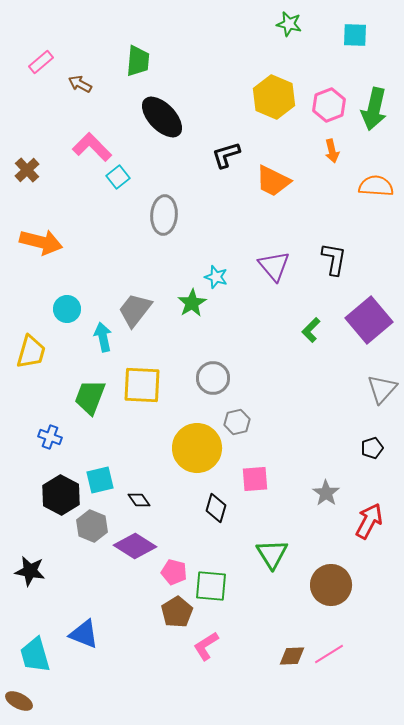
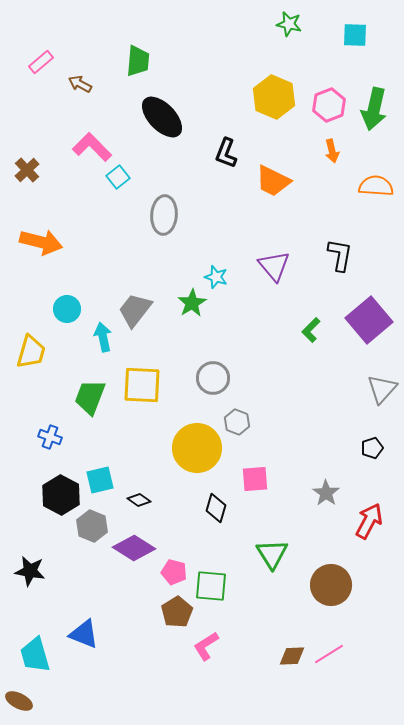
black L-shape at (226, 155): moved 2 px up; rotated 52 degrees counterclockwise
black L-shape at (334, 259): moved 6 px right, 4 px up
gray hexagon at (237, 422): rotated 25 degrees counterclockwise
black diamond at (139, 500): rotated 20 degrees counterclockwise
purple diamond at (135, 546): moved 1 px left, 2 px down
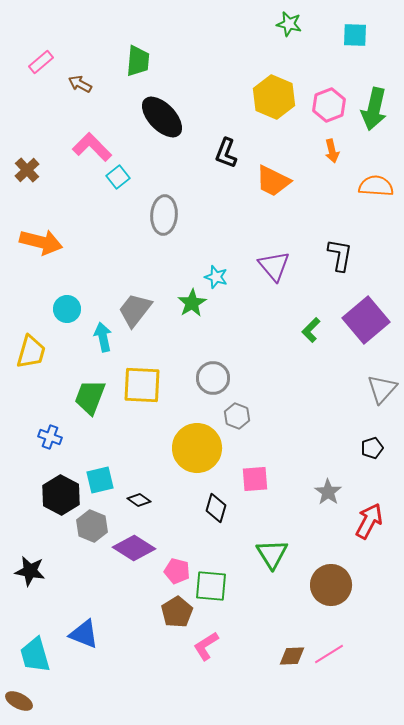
purple square at (369, 320): moved 3 px left
gray hexagon at (237, 422): moved 6 px up
gray star at (326, 493): moved 2 px right, 1 px up
pink pentagon at (174, 572): moved 3 px right, 1 px up
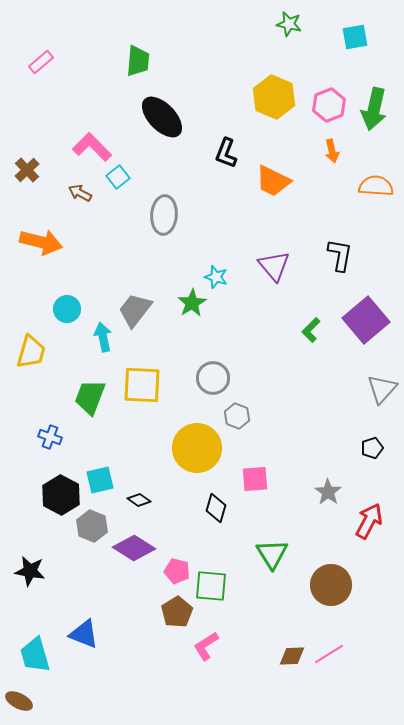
cyan square at (355, 35): moved 2 px down; rotated 12 degrees counterclockwise
brown arrow at (80, 84): moved 109 px down
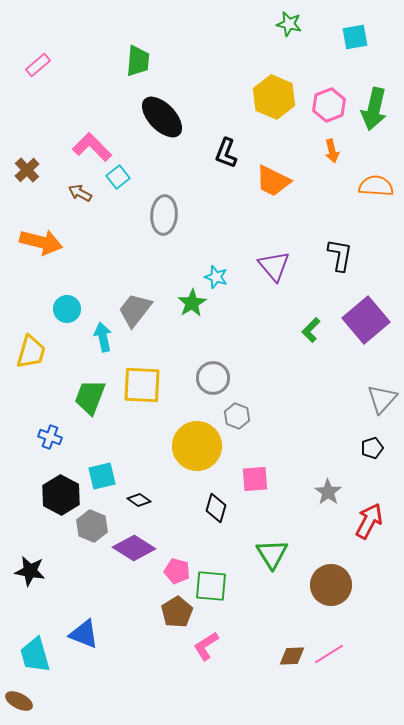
pink rectangle at (41, 62): moved 3 px left, 3 px down
gray triangle at (382, 389): moved 10 px down
yellow circle at (197, 448): moved 2 px up
cyan square at (100, 480): moved 2 px right, 4 px up
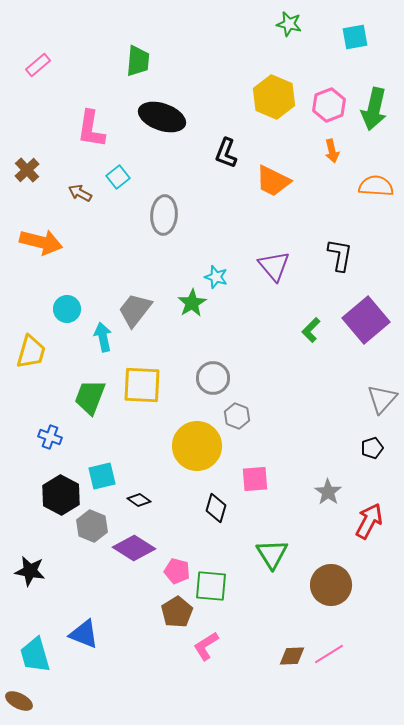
black ellipse at (162, 117): rotated 27 degrees counterclockwise
pink L-shape at (92, 147): moved 1 px left, 18 px up; rotated 126 degrees counterclockwise
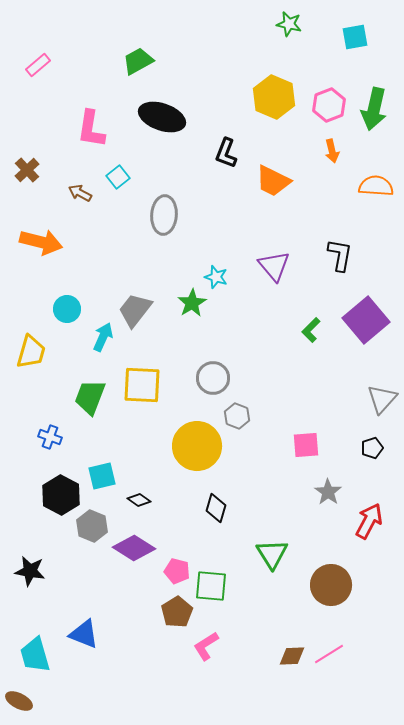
green trapezoid at (138, 61): rotated 124 degrees counterclockwise
cyan arrow at (103, 337): rotated 36 degrees clockwise
pink square at (255, 479): moved 51 px right, 34 px up
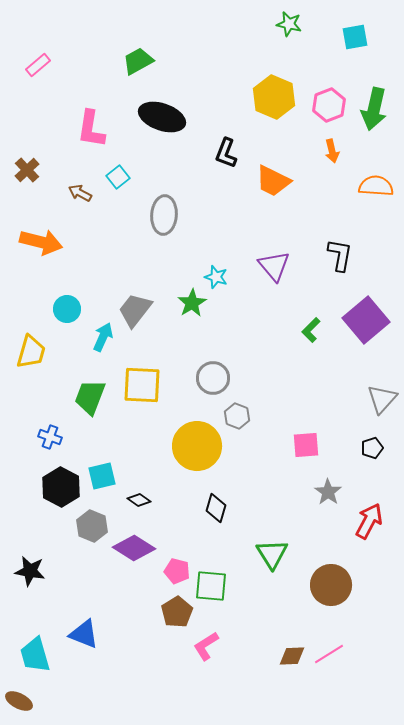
black hexagon at (61, 495): moved 8 px up
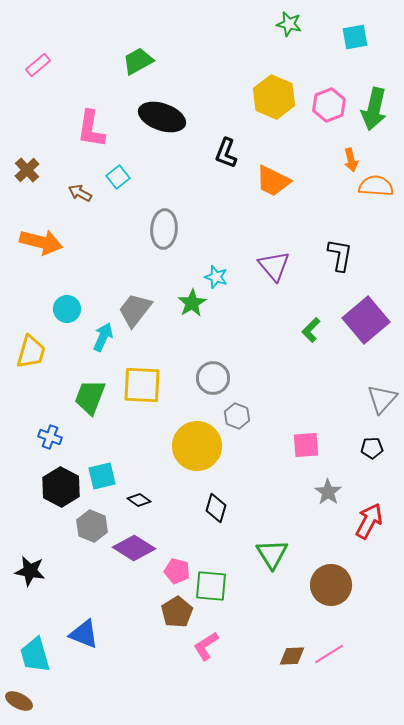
orange arrow at (332, 151): moved 19 px right, 9 px down
gray ellipse at (164, 215): moved 14 px down
black pentagon at (372, 448): rotated 15 degrees clockwise
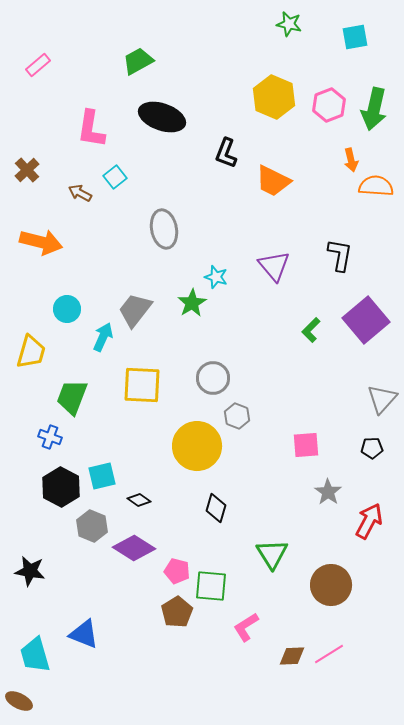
cyan square at (118, 177): moved 3 px left
gray ellipse at (164, 229): rotated 15 degrees counterclockwise
green trapezoid at (90, 397): moved 18 px left
pink L-shape at (206, 646): moved 40 px right, 19 px up
